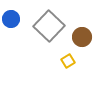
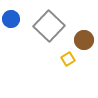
brown circle: moved 2 px right, 3 px down
yellow square: moved 2 px up
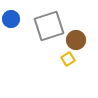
gray square: rotated 28 degrees clockwise
brown circle: moved 8 px left
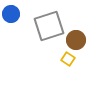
blue circle: moved 5 px up
yellow square: rotated 24 degrees counterclockwise
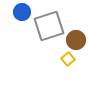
blue circle: moved 11 px right, 2 px up
yellow square: rotated 16 degrees clockwise
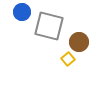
gray square: rotated 32 degrees clockwise
brown circle: moved 3 px right, 2 px down
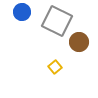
gray square: moved 8 px right, 5 px up; rotated 12 degrees clockwise
yellow square: moved 13 px left, 8 px down
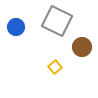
blue circle: moved 6 px left, 15 px down
brown circle: moved 3 px right, 5 px down
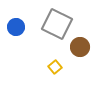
gray square: moved 3 px down
brown circle: moved 2 px left
